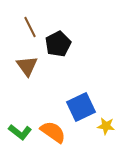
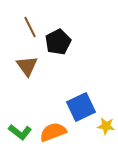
black pentagon: moved 2 px up
orange semicircle: rotated 56 degrees counterclockwise
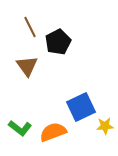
yellow star: moved 1 px left; rotated 12 degrees counterclockwise
green L-shape: moved 4 px up
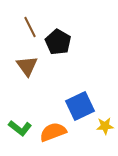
black pentagon: rotated 15 degrees counterclockwise
blue square: moved 1 px left, 1 px up
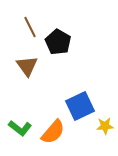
orange semicircle: rotated 152 degrees clockwise
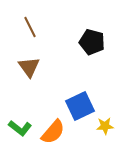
black pentagon: moved 34 px right; rotated 15 degrees counterclockwise
brown triangle: moved 2 px right, 1 px down
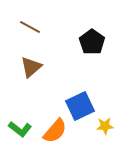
brown line: rotated 35 degrees counterclockwise
black pentagon: rotated 20 degrees clockwise
brown triangle: moved 2 px right; rotated 25 degrees clockwise
green L-shape: moved 1 px down
orange semicircle: moved 2 px right, 1 px up
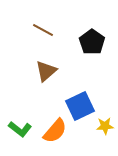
brown line: moved 13 px right, 3 px down
brown triangle: moved 15 px right, 4 px down
